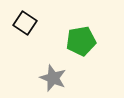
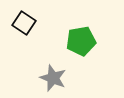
black square: moved 1 px left
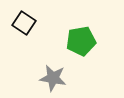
gray star: rotated 12 degrees counterclockwise
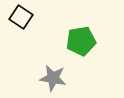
black square: moved 3 px left, 6 px up
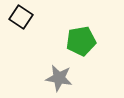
gray star: moved 6 px right
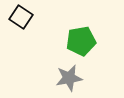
gray star: moved 10 px right; rotated 20 degrees counterclockwise
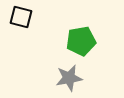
black square: rotated 20 degrees counterclockwise
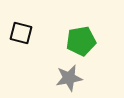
black square: moved 16 px down
